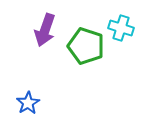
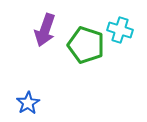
cyan cross: moved 1 px left, 2 px down
green pentagon: moved 1 px up
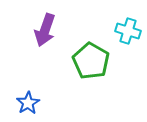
cyan cross: moved 8 px right, 1 px down
green pentagon: moved 5 px right, 16 px down; rotated 12 degrees clockwise
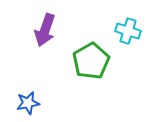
green pentagon: rotated 12 degrees clockwise
blue star: rotated 20 degrees clockwise
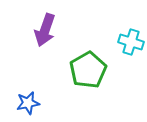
cyan cross: moved 3 px right, 11 px down
green pentagon: moved 3 px left, 9 px down
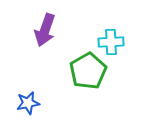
cyan cross: moved 20 px left; rotated 20 degrees counterclockwise
green pentagon: moved 1 px down
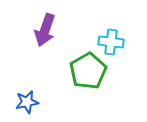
cyan cross: rotated 10 degrees clockwise
blue star: moved 1 px left, 1 px up
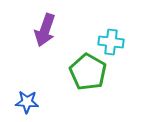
green pentagon: moved 1 px down; rotated 12 degrees counterclockwise
blue star: rotated 15 degrees clockwise
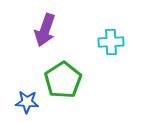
cyan cross: rotated 10 degrees counterclockwise
green pentagon: moved 25 px left, 8 px down; rotated 9 degrees clockwise
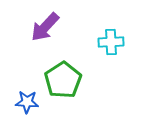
purple arrow: moved 3 px up; rotated 24 degrees clockwise
